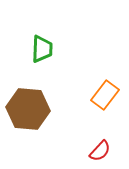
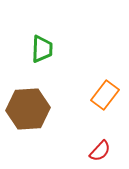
brown hexagon: rotated 9 degrees counterclockwise
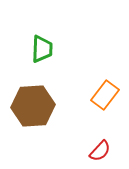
brown hexagon: moved 5 px right, 3 px up
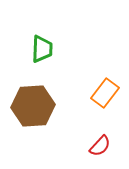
orange rectangle: moved 2 px up
red semicircle: moved 5 px up
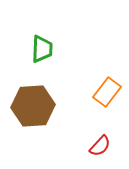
orange rectangle: moved 2 px right, 1 px up
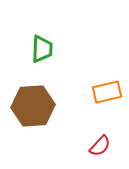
orange rectangle: rotated 40 degrees clockwise
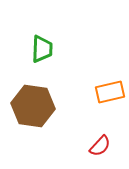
orange rectangle: moved 3 px right
brown hexagon: rotated 12 degrees clockwise
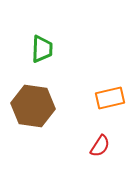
orange rectangle: moved 6 px down
red semicircle: rotated 10 degrees counterclockwise
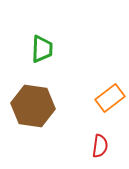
orange rectangle: rotated 24 degrees counterclockwise
red semicircle: rotated 25 degrees counterclockwise
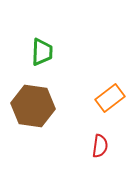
green trapezoid: moved 3 px down
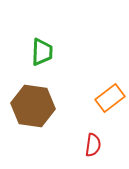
red semicircle: moved 7 px left, 1 px up
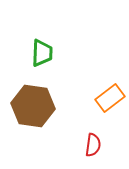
green trapezoid: moved 1 px down
